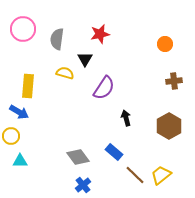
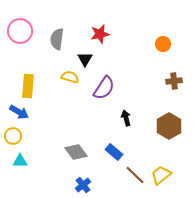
pink circle: moved 3 px left, 2 px down
orange circle: moved 2 px left
yellow semicircle: moved 5 px right, 4 px down
yellow circle: moved 2 px right
gray diamond: moved 2 px left, 5 px up
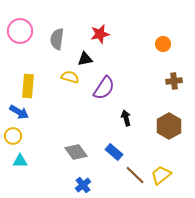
black triangle: rotated 49 degrees clockwise
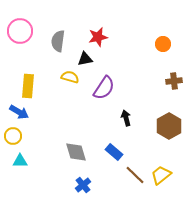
red star: moved 2 px left, 3 px down
gray semicircle: moved 1 px right, 2 px down
gray diamond: rotated 20 degrees clockwise
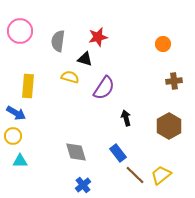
black triangle: rotated 28 degrees clockwise
blue arrow: moved 3 px left, 1 px down
blue rectangle: moved 4 px right, 1 px down; rotated 12 degrees clockwise
